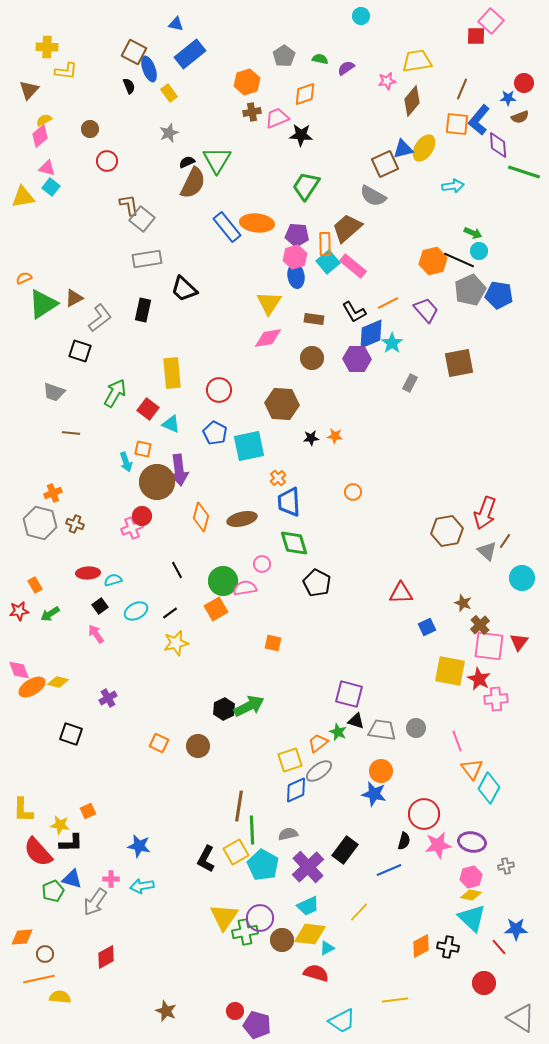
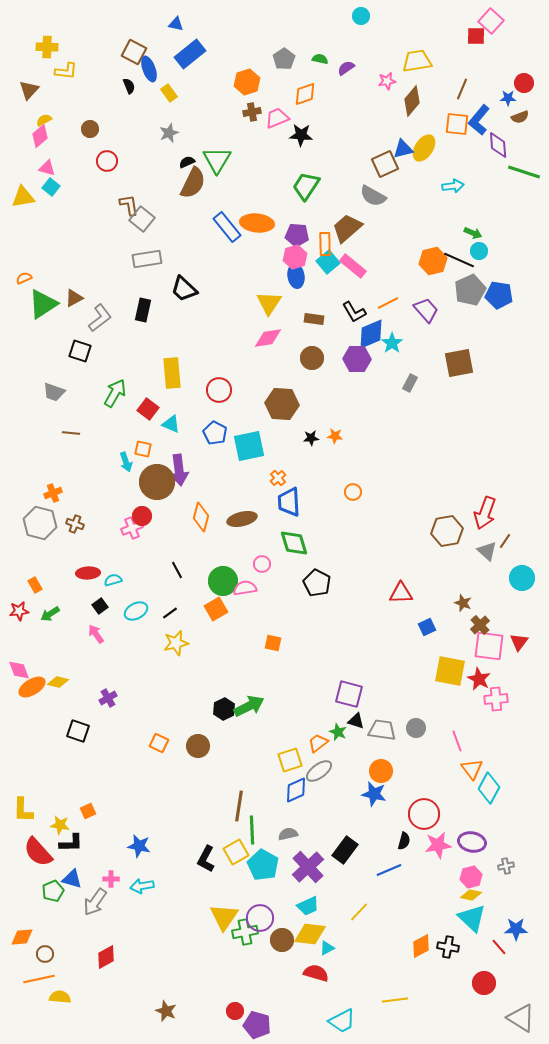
gray pentagon at (284, 56): moved 3 px down
black square at (71, 734): moved 7 px right, 3 px up
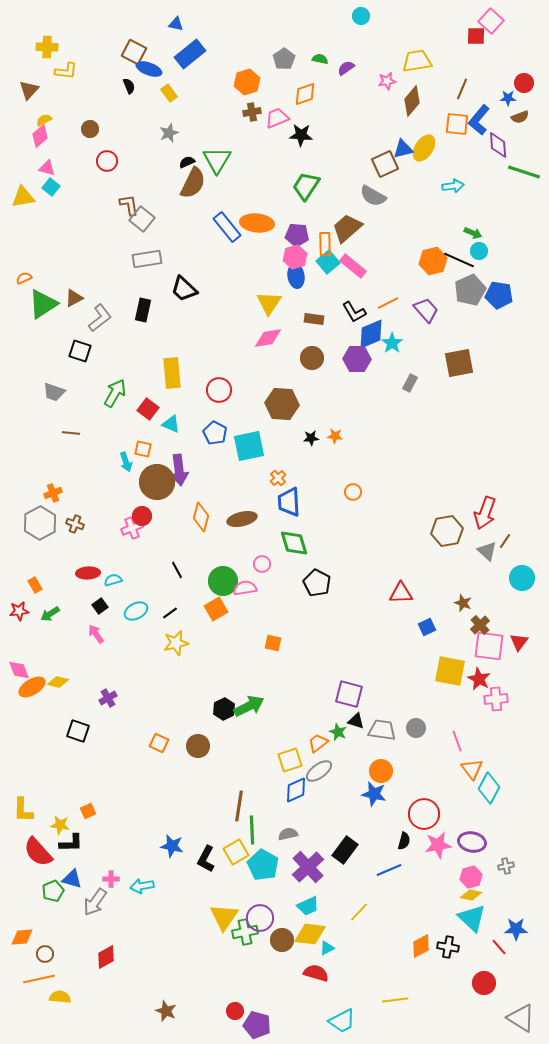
blue ellipse at (149, 69): rotated 50 degrees counterclockwise
gray hexagon at (40, 523): rotated 16 degrees clockwise
blue star at (139, 846): moved 33 px right
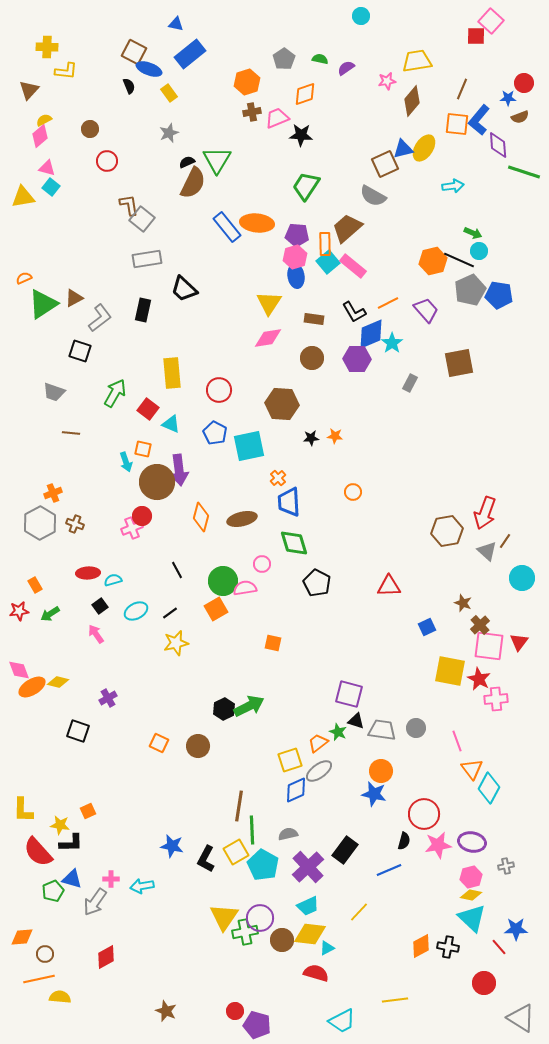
red triangle at (401, 593): moved 12 px left, 7 px up
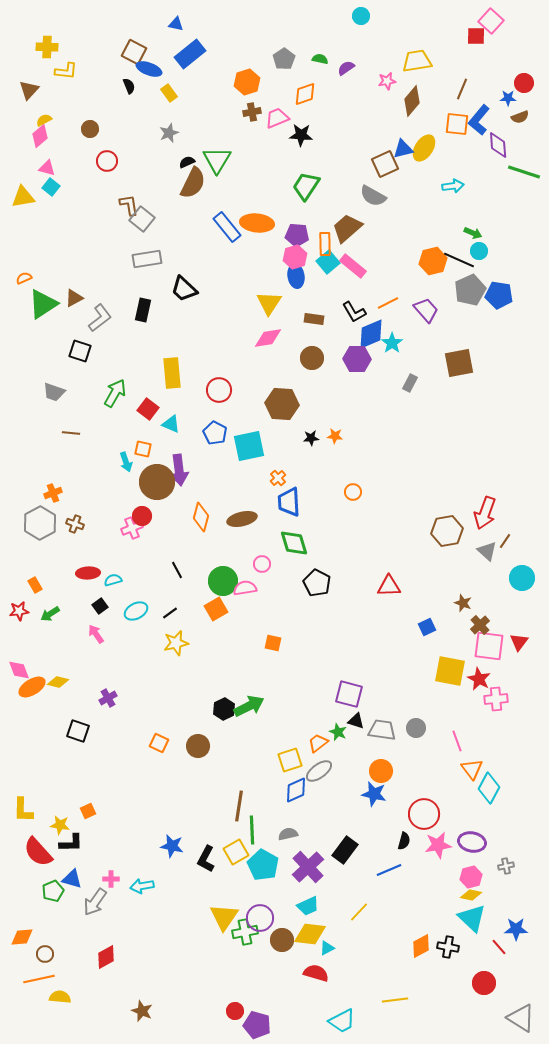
brown star at (166, 1011): moved 24 px left
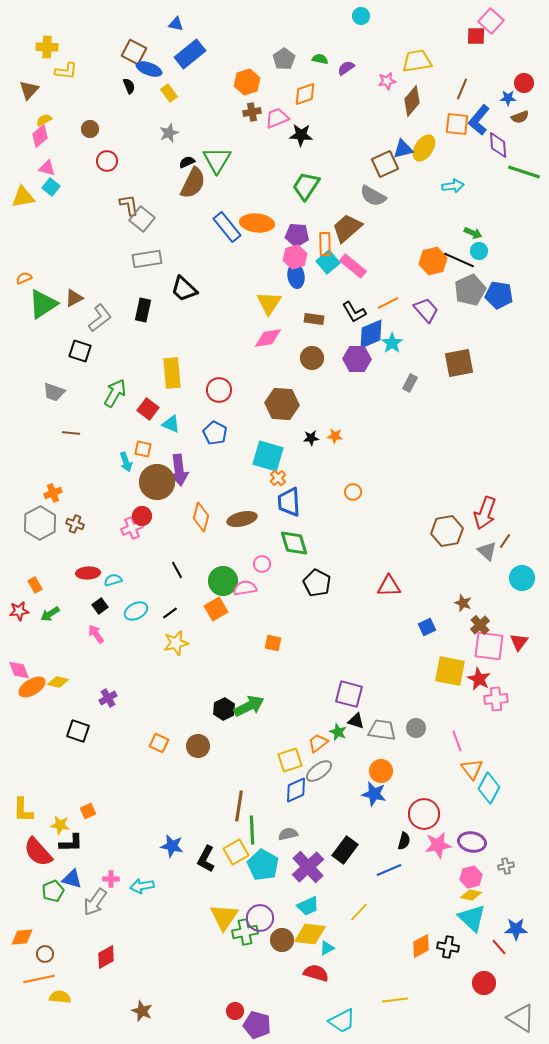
cyan square at (249, 446): moved 19 px right, 10 px down; rotated 28 degrees clockwise
